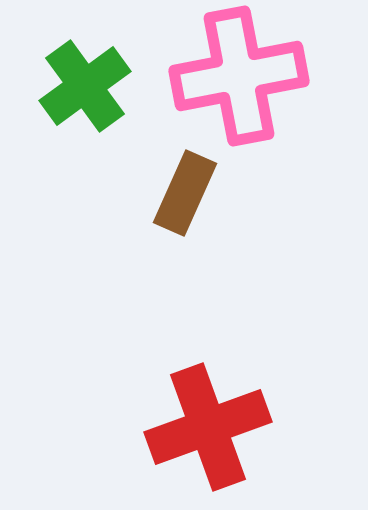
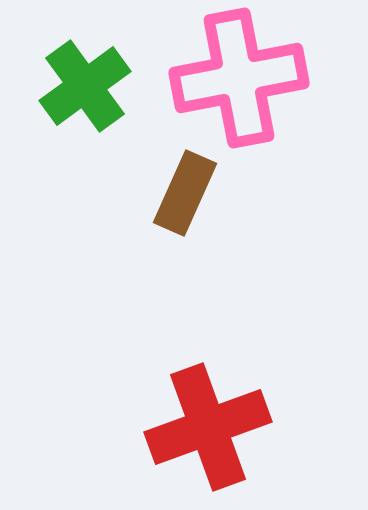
pink cross: moved 2 px down
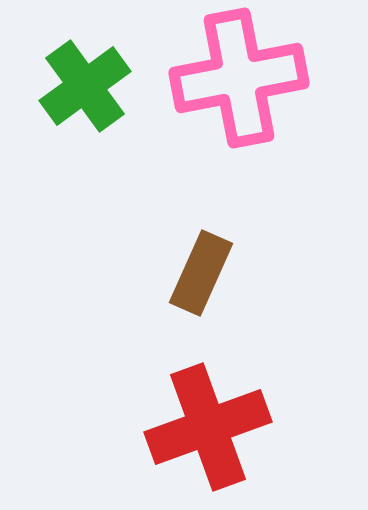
brown rectangle: moved 16 px right, 80 px down
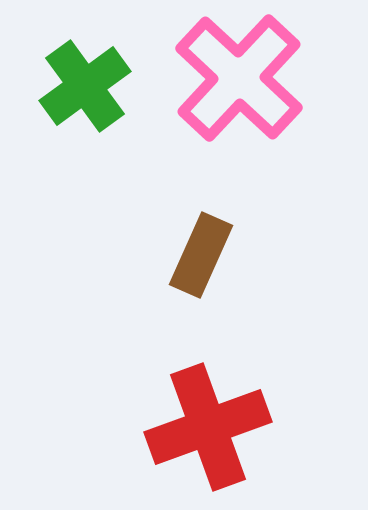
pink cross: rotated 36 degrees counterclockwise
brown rectangle: moved 18 px up
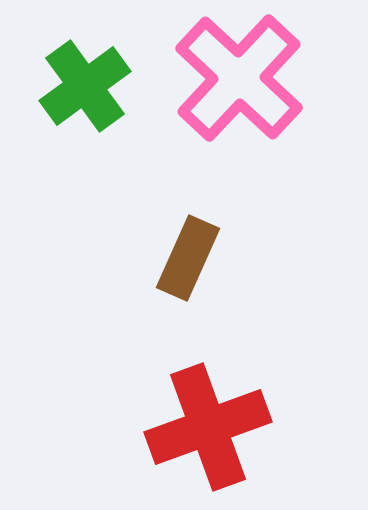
brown rectangle: moved 13 px left, 3 px down
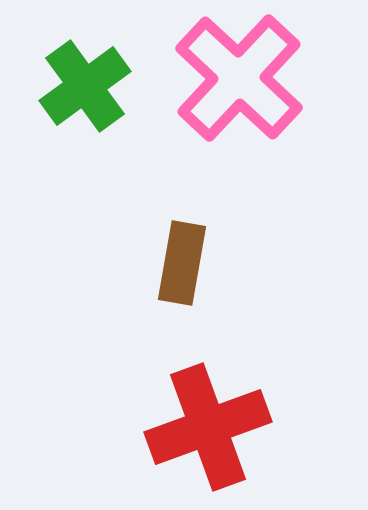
brown rectangle: moved 6 px left, 5 px down; rotated 14 degrees counterclockwise
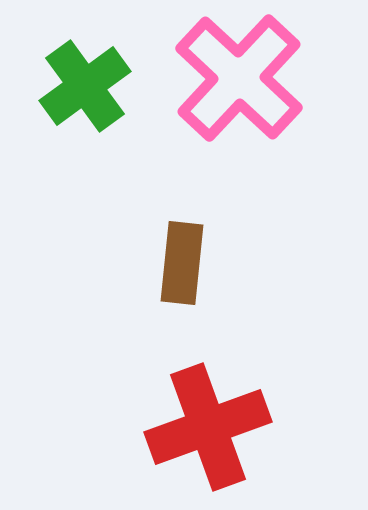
brown rectangle: rotated 4 degrees counterclockwise
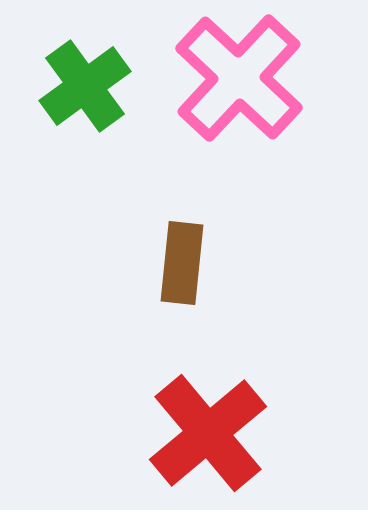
red cross: moved 6 px down; rotated 20 degrees counterclockwise
